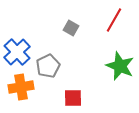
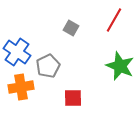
blue cross: rotated 12 degrees counterclockwise
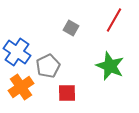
green star: moved 10 px left
orange cross: rotated 25 degrees counterclockwise
red square: moved 6 px left, 5 px up
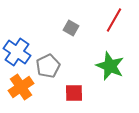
red square: moved 7 px right
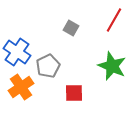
green star: moved 2 px right
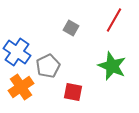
red square: moved 1 px left, 1 px up; rotated 12 degrees clockwise
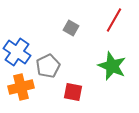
orange cross: rotated 20 degrees clockwise
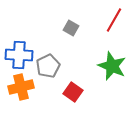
blue cross: moved 2 px right, 3 px down; rotated 32 degrees counterclockwise
red square: rotated 24 degrees clockwise
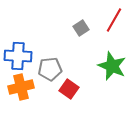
gray square: moved 10 px right; rotated 28 degrees clockwise
blue cross: moved 1 px left, 1 px down
gray pentagon: moved 2 px right, 3 px down; rotated 20 degrees clockwise
red square: moved 4 px left, 3 px up
